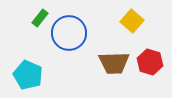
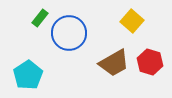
brown trapezoid: rotated 28 degrees counterclockwise
cyan pentagon: rotated 16 degrees clockwise
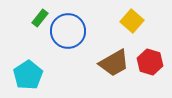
blue circle: moved 1 px left, 2 px up
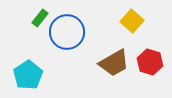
blue circle: moved 1 px left, 1 px down
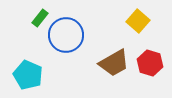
yellow square: moved 6 px right
blue circle: moved 1 px left, 3 px down
red hexagon: moved 1 px down
cyan pentagon: rotated 16 degrees counterclockwise
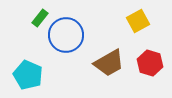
yellow square: rotated 20 degrees clockwise
brown trapezoid: moved 5 px left
